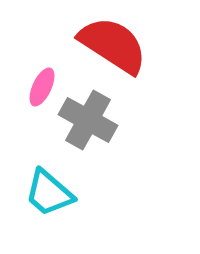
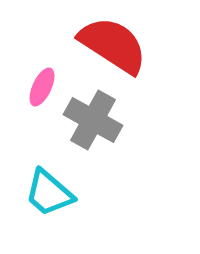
gray cross: moved 5 px right
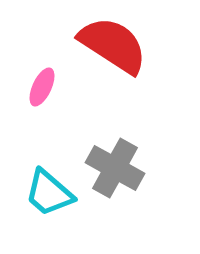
gray cross: moved 22 px right, 48 px down
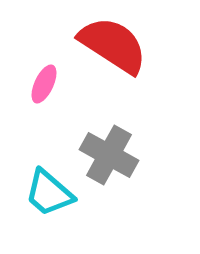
pink ellipse: moved 2 px right, 3 px up
gray cross: moved 6 px left, 13 px up
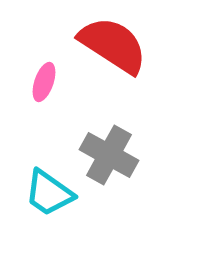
pink ellipse: moved 2 px up; rotated 6 degrees counterclockwise
cyan trapezoid: rotated 6 degrees counterclockwise
